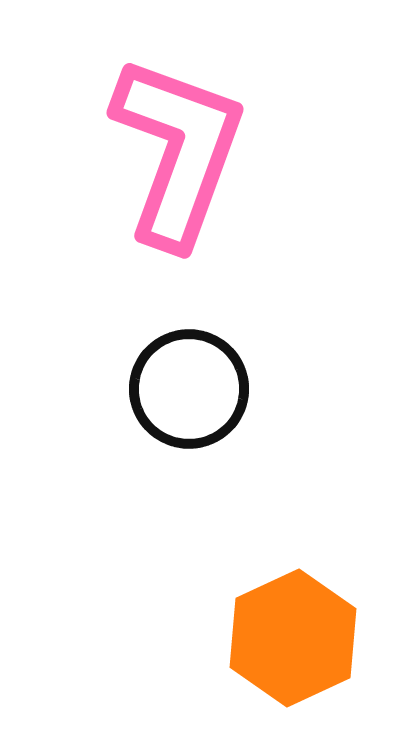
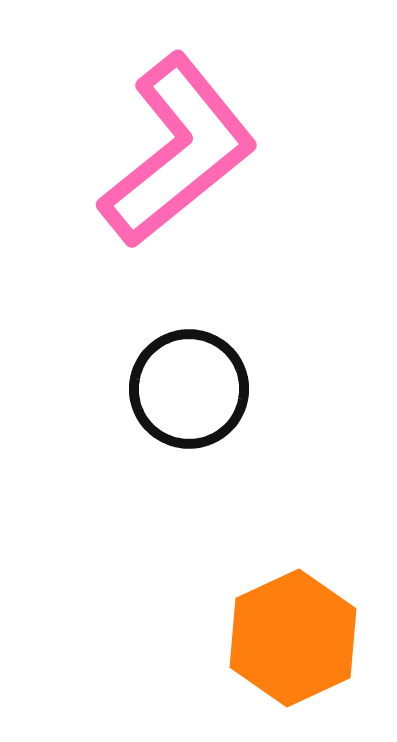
pink L-shape: rotated 31 degrees clockwise
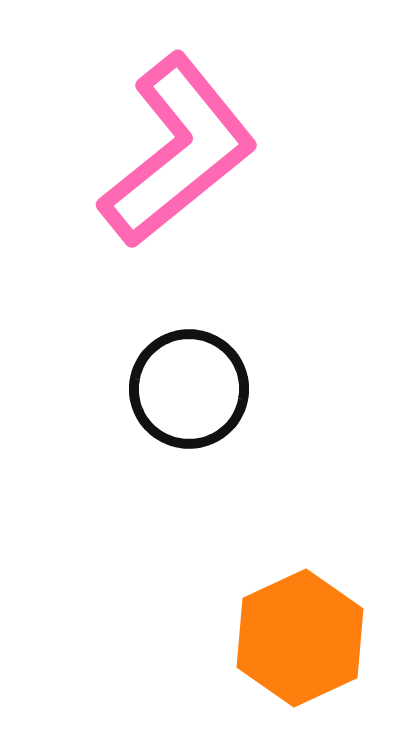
orange hexagon: moved 7 px right
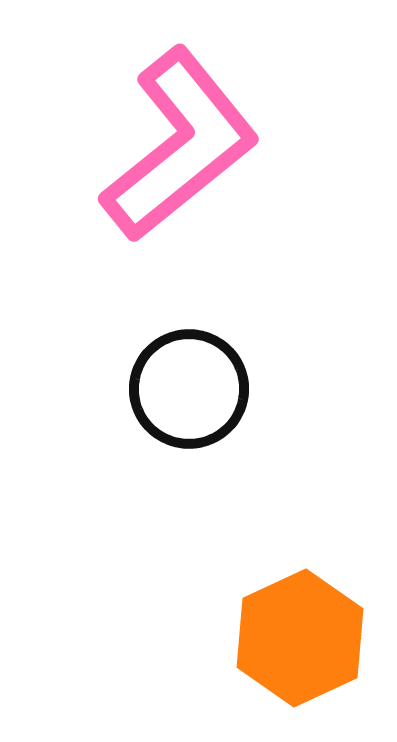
pink L-shape: moved 2 px right, 6 px up
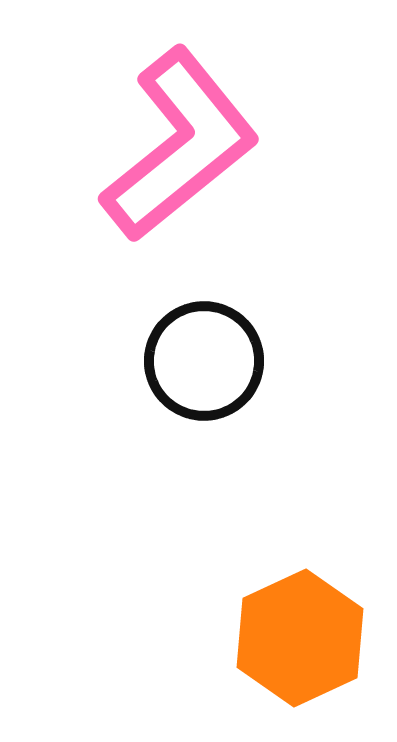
black circle: moved 15 px right, 28 px up
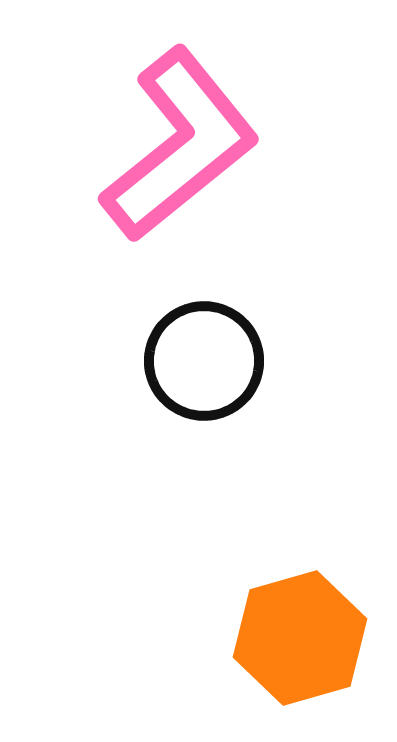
orange hexagon: rotated 9 degrees clockwise
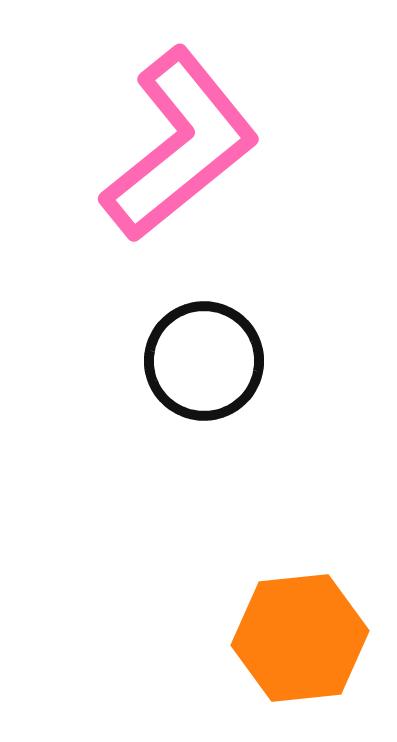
orange hexagon: rotated 10 degrees clockwise
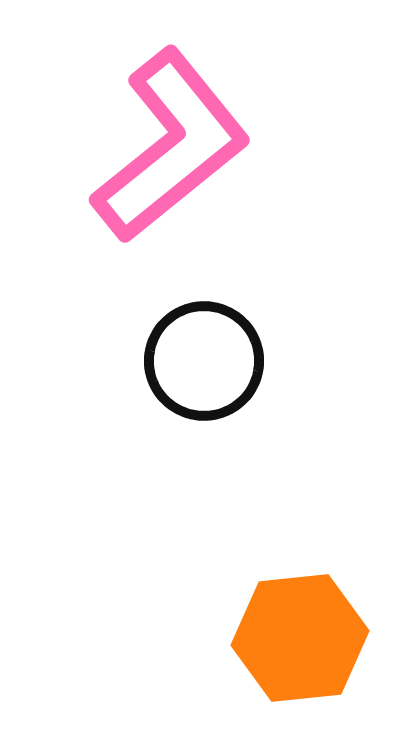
pink L-shape: moved 9 px left, 1 px down
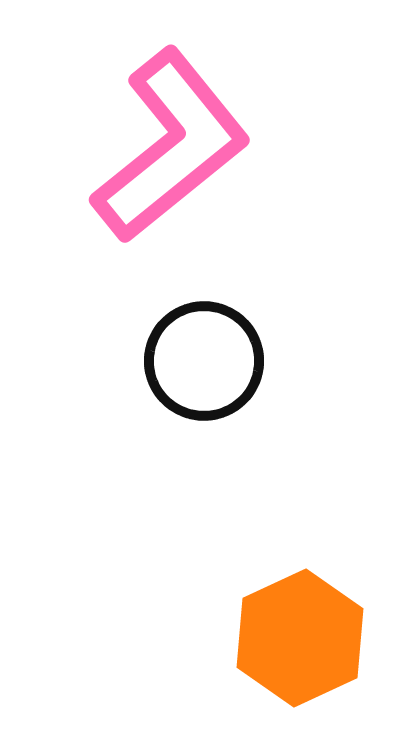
orange hexagon: rotated 19 degrees counterclockwise
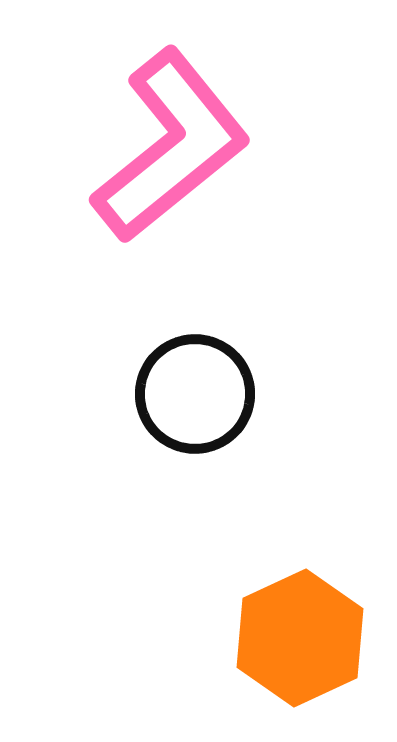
black circle: moved 9 px left, 33 px down
